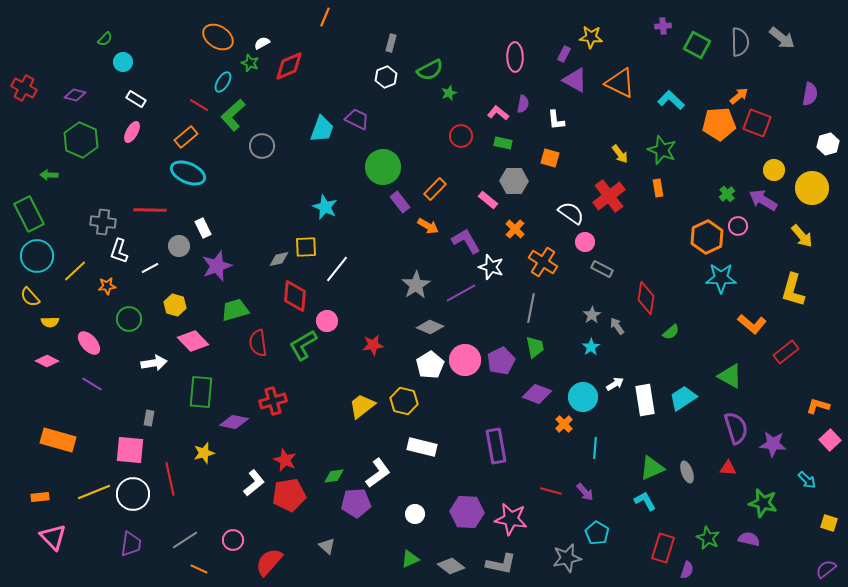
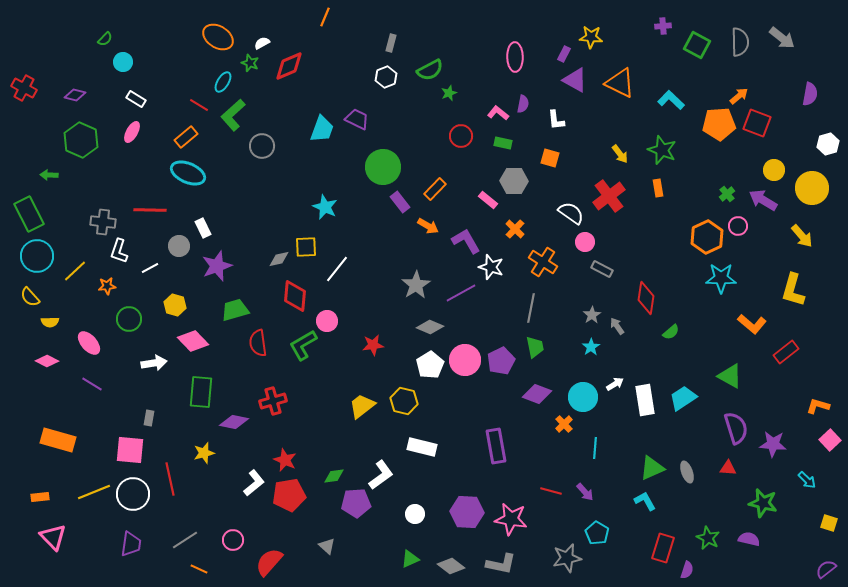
white L-shape at (378, 473): moved 3 px right, 2 px down
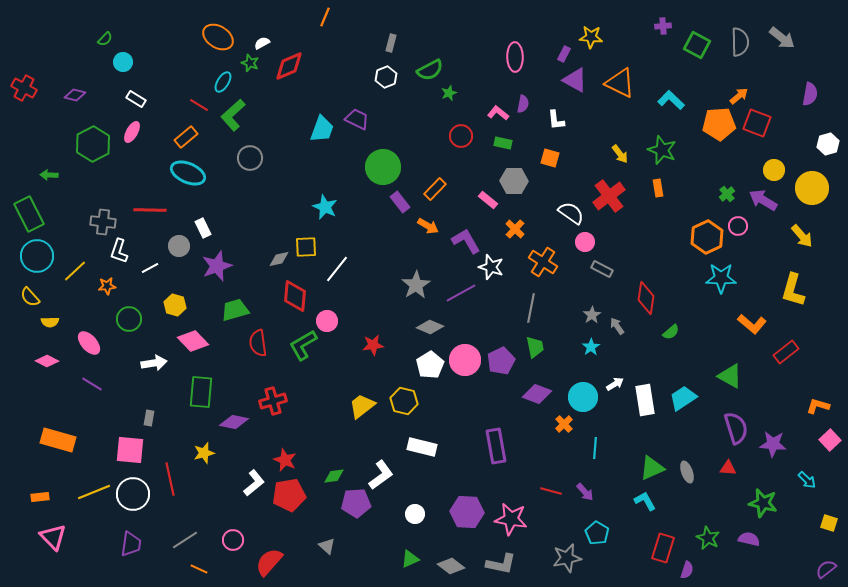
green hexagon at (81, 140): moved 12 px right, 4 px down; rotated 8 degrees clockwise
gray circle at (262, 146): moved 12 px left, 12 px down
